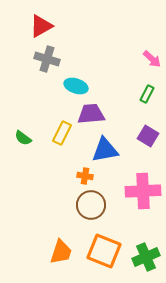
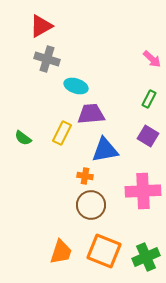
green rectangle: moved 2 px right, 5 px down
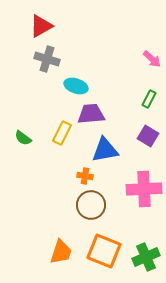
pink cross: moved 1 px right, 2 px up
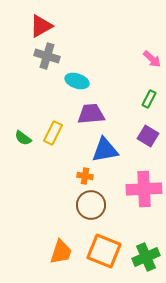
gray cross: moved 3 px up
cyan ellipse: moved 1 px right, 5 px up
yellow rectangle: moved 9 px left
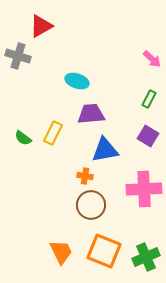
gray cross: moved 29 px left
orange trapezoid: rotated 44 degrees counterclockwise
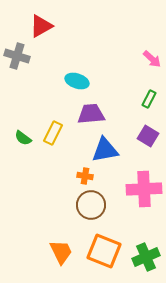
gray cross: moved 1 px left
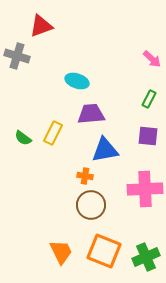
red triangle: rotated 10 degrees clockwise
purple square: rotated 25 degrees counterclockwise
pink cross: moved 1 px right
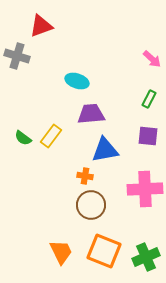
yellow rectangle: moved 2 px left, 3 px down; rotated 10 degrees clockwise
